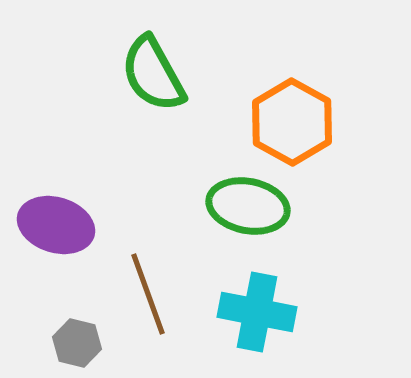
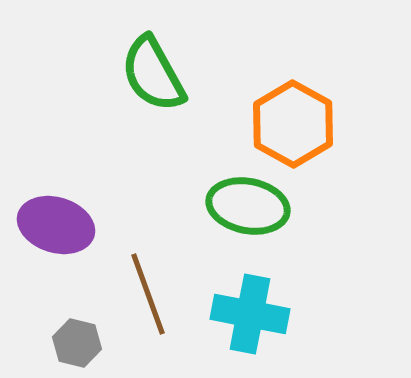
orange hexagon: moved 1 px right, 2 px down
cyan cross: moved 7 px left, 2 px down
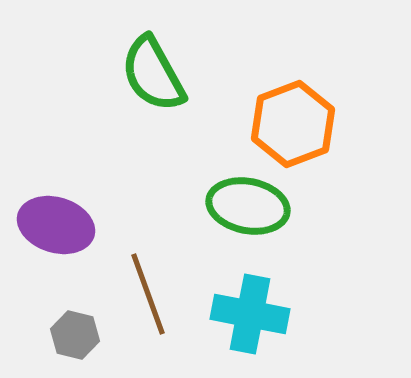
orange hexagon: rotated 10 degrees clockwise
gray hexagon: moved 2 px left, 8 px up
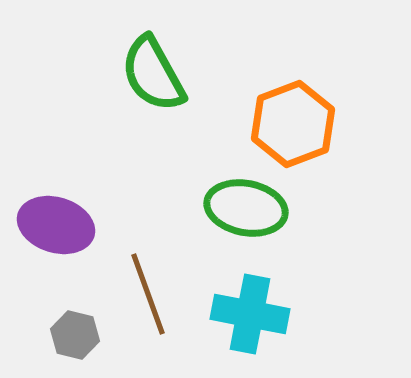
green ellipse: moved 2 px left, 2 px down
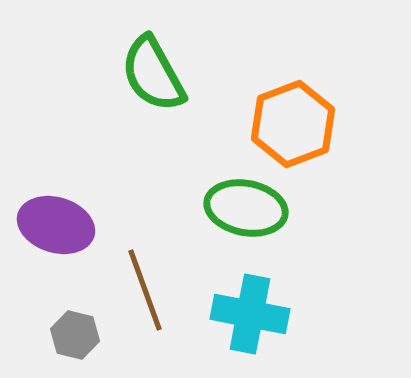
brown line: moved 3 px left, 4 px up
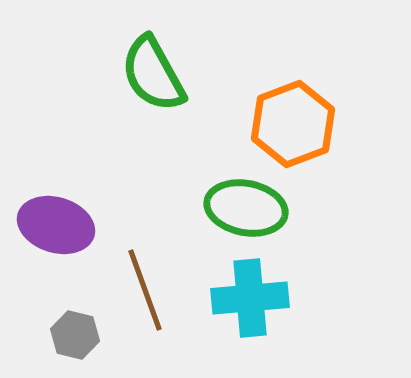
cyan cross: moved 16 px up; rotated 16 degrees counterclockwise
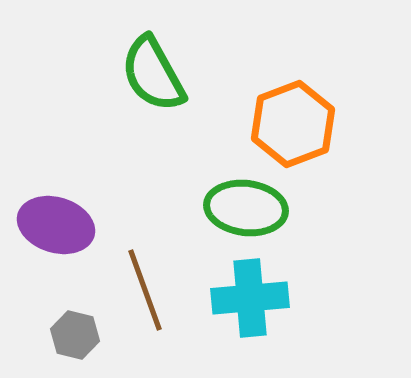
green ellipse: rotated 4 degrees counterclockwise
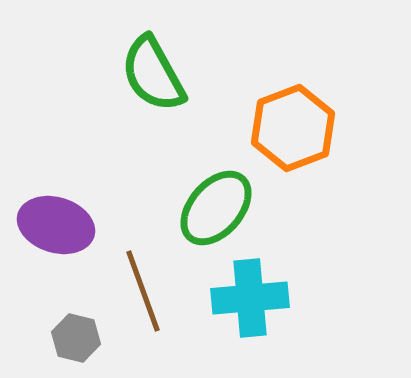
orange hexagon: moved 4 px down
green ellipse: moved 30 px left; rotated 56 degrees counterclockwise
brown line: moved 2 px left, 1 px down
gray hexagon: moved 1 px right, 3 px down
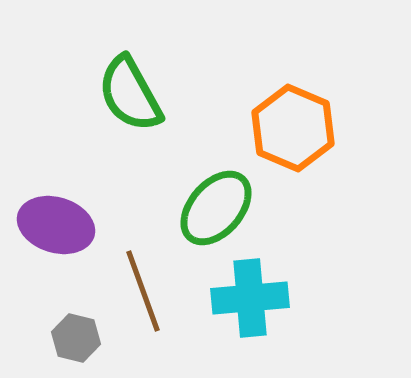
green semicircle: moved 23 px left, 20 px down
orange hexagon: rotated 16 degrees counterclockwise
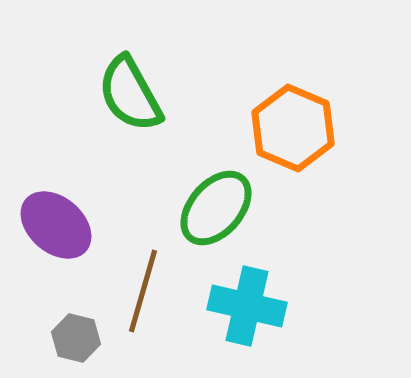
purple ellipse: rotated 24 degrees clockwise
brown line: rotated 36 degrees clockwise
cyan cross: moved 3 px left, 8 px down; rotated 18 degrees clockwise
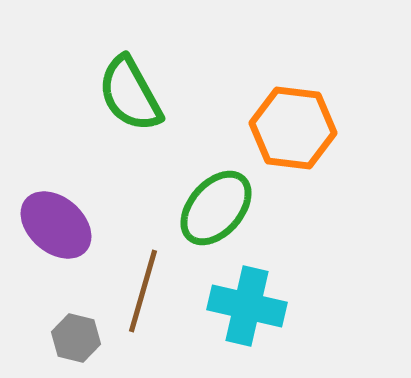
orange hexagon: rotated 16 degrees counterclockwise
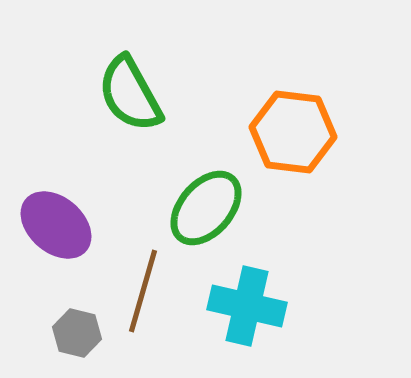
orange hexagon: moved 4 px down
green ellipse: moved 10 px left
gray hexagon: moved 1 px right, 5 px up
